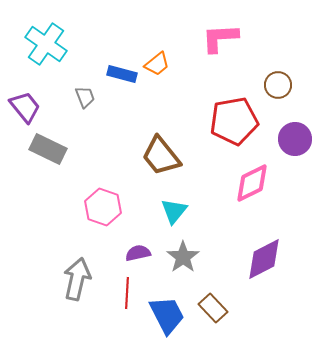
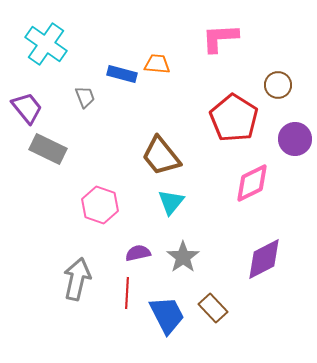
orange trapezoid: rotated 136 degrees counterclockwise
purple trapezoid: moved 2 px right, 1 px down
red pentagon: moved 3 px up; rotated 30 degrees counterclockwise
pink hexagon: moved 3 px left, 2 px up
cyan triangle: moved 3 px left, 9 px up
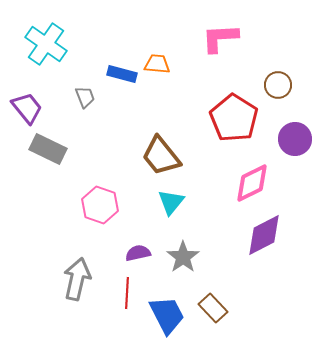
purple diamond: moved 24 px up
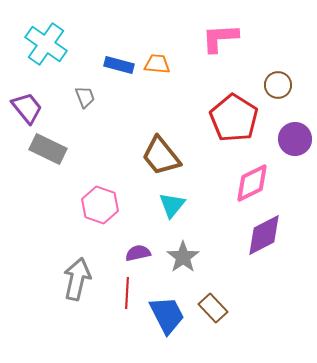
blue rectangle: moved 3 px left, 9 px up
cyan triangle: moved 1 px right, 3 px down
